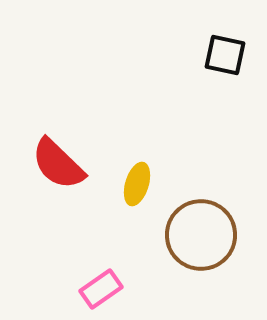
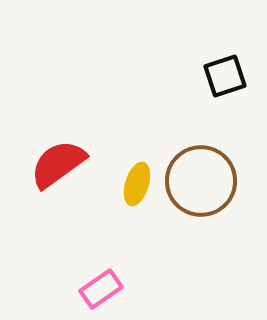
black square: moved 21 px down; rotated 30 degrees counterclockwise
red semicircle: rotated 100 degrees clockwise
brown circle: moved 54 px up
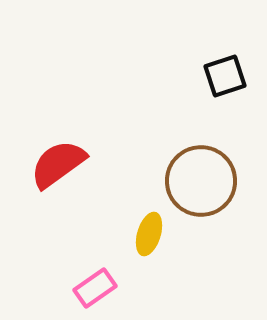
yellow ellipse: moved 12 px right, 50 px down
pink rectangle: moved 6 px left, 1 px up
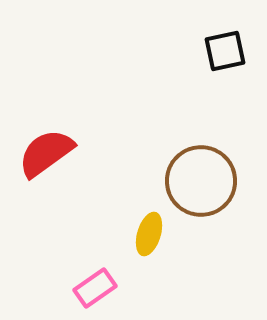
black square: moved 25 px up; rotated 6 degrees clockwise
red semicircle: moved 12 px left, 11 px up
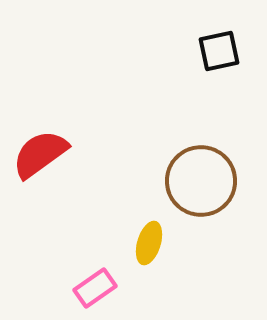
black square: moved 6 px left
red semicircle: moved 6 px left, 1 px down
yellow ellipse: moved 9 px down
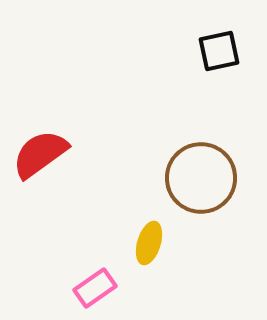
brown circle: moved 3 px up
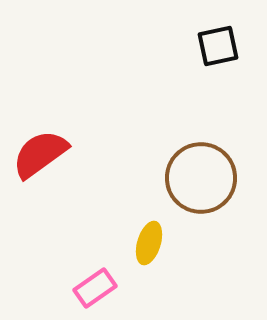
black square: moved 1 px left, 5 px up
